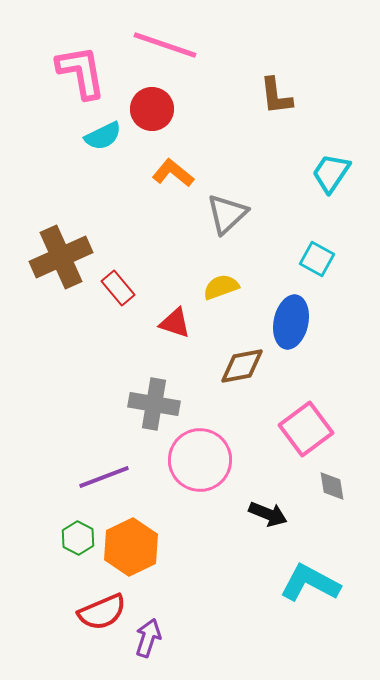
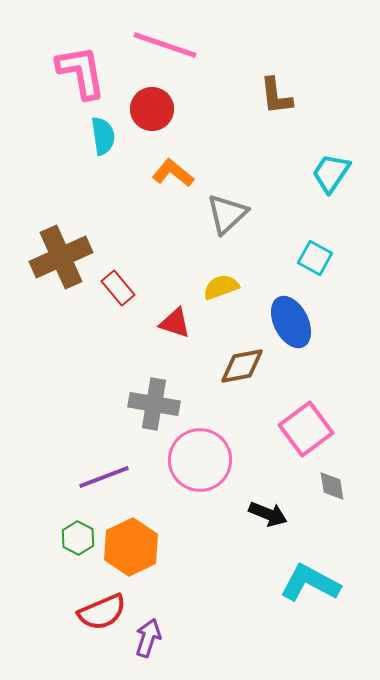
cyan semicircle: rotated 72 degrees counterclockwise
cyan square: moved 2 px left, 1 px up
blue ellipse: rotated 39 degrees counterclockwise
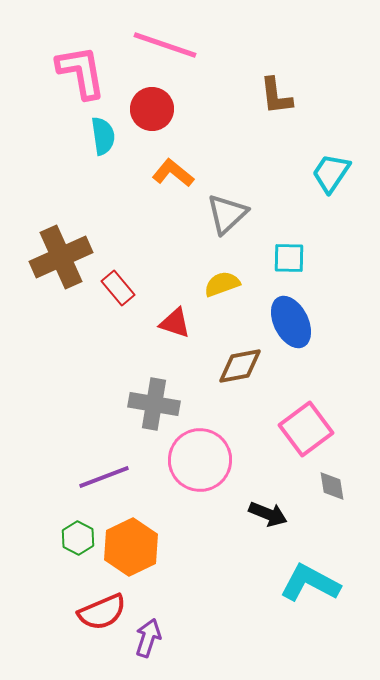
cyan square: moved 26 px left; rotated 28 degrees counterclockwise
yellow semicircle: moved 1 px right, 3 px up
brown diamond: moved 2 px left
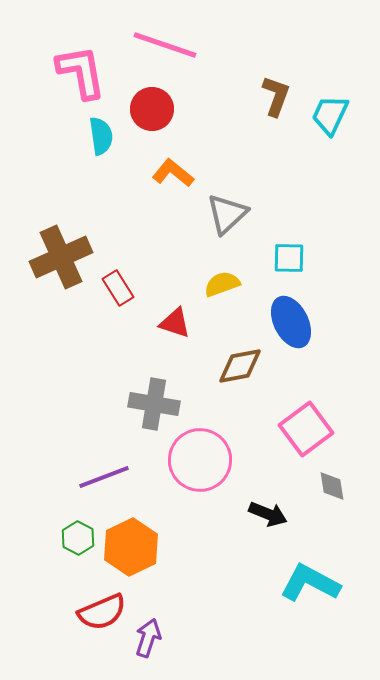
brown L-shape: rotated 153 degrees counterclockwise
cyan semicircle: moved 2 px left
cyan trapezoid: moved 1 px left, 58 px up; rotated 9 degrees counterclockwise
red rectangle: rotated 8 degrees clockwise
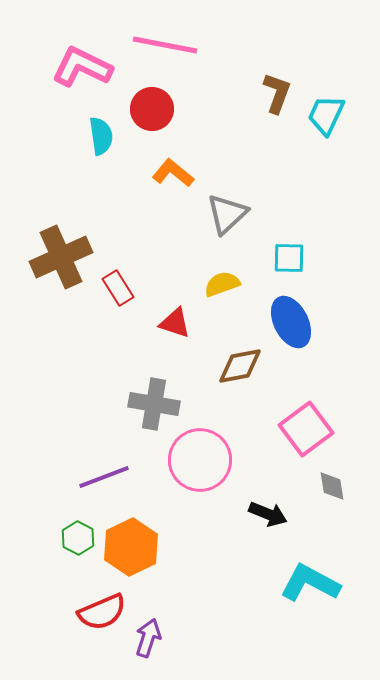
pink line: rotated 8 degrees counterclockwise
pink L-shape: moved 1 px right, 5 px up; rotated 54 degrees counterclockwise
brown L-shape: moved 1 px right, 3 px up
cyan trapezoid: moved 4 px left
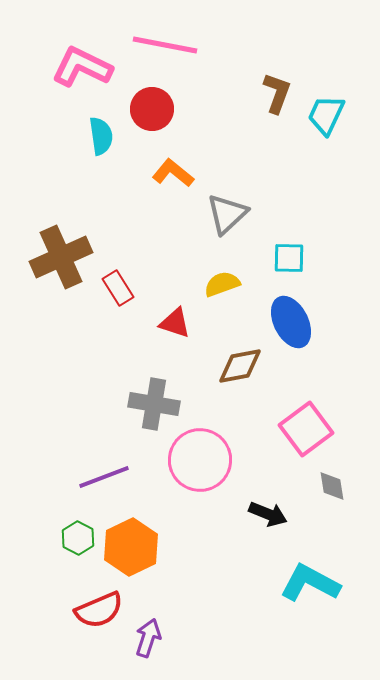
red semicircle: moved 3 px left, 2 px up
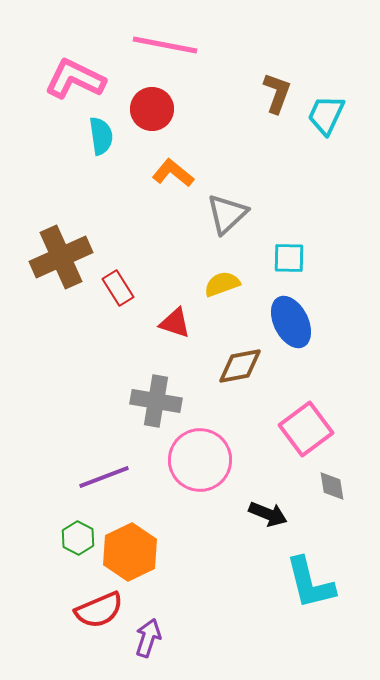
pink L-shape: moved 7 px left, 12 px down
gray cross: moved 2 px right, 3 px up
orange hexagon: moved 1 px left, 5 px down
cyan L-shape: rotated 132 degrees counterclockwise
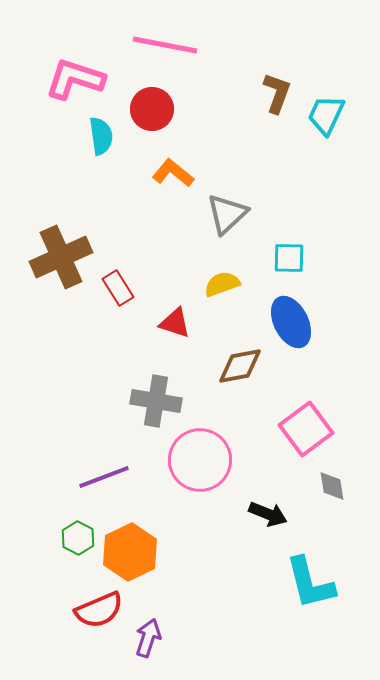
pink L-shape: rotated 8 degrees counterclockwise
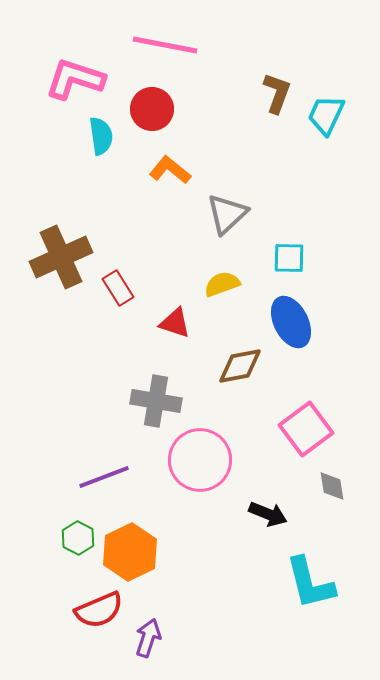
orange L-shape: moved 3 px left, 3 px up
